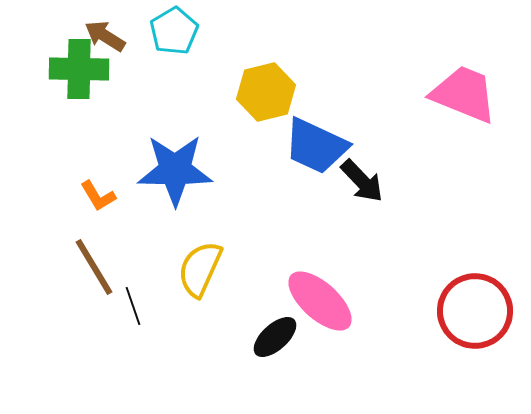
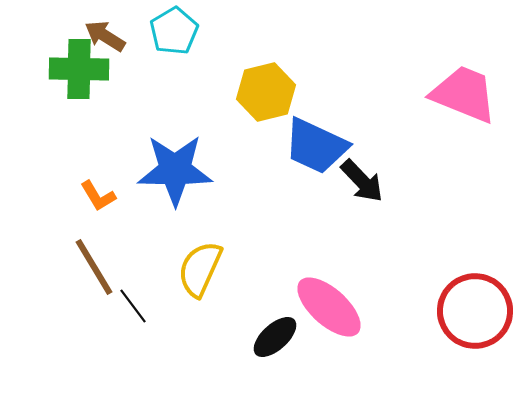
pink ellipse: moved 9 px right, 6 px down
black line: rotated 18 degrees counterclockwise
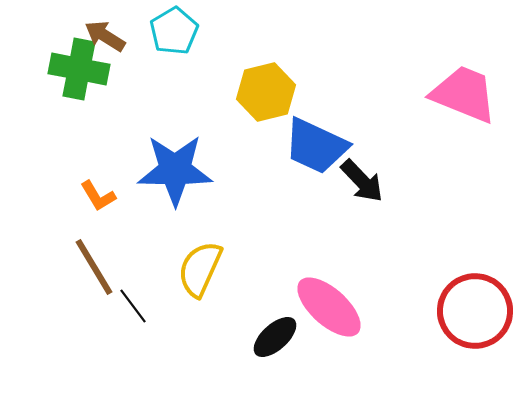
green cross: rotated 10 degrees clockwise
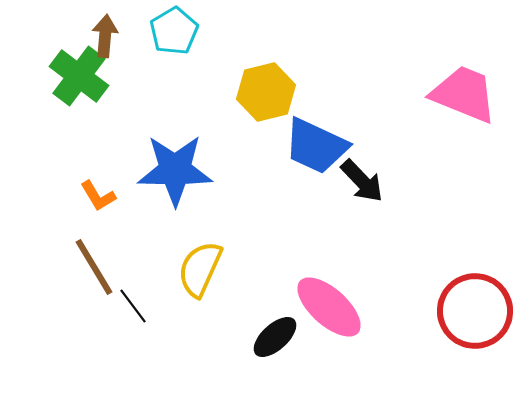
brown arrow: rotated 63 degrees clockwise
green cross: moved 7 px down; rotated 26 degrees clockwise
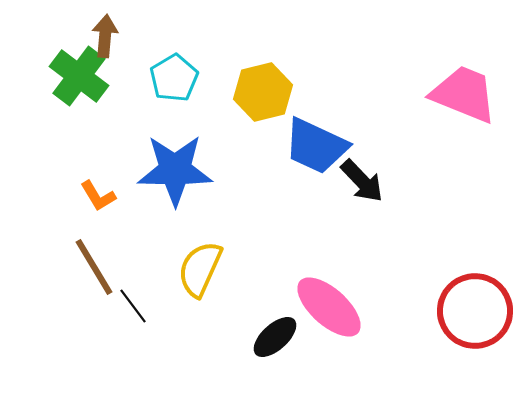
cyan pentagon: moved 47 px down
yellow hexagon: moved 3 px left
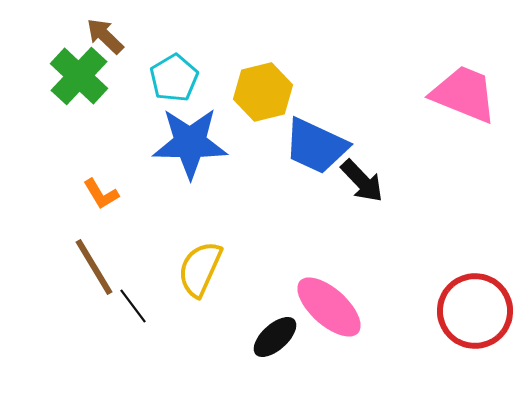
brown arrow: rotated 51 degrees counterclockwise
green cross: rotated 6 degrees clockwise
blue star: moved 15 px right, 27 px up
orange L-shape: moved 3 px right, 2 px up
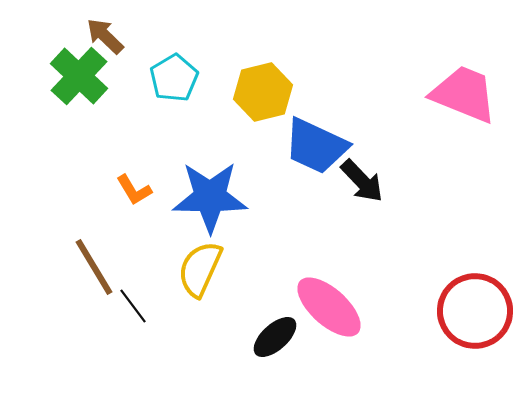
blue star: moved 20 px right, 54 px down
orange L-shape: moved 33 px right, 4 px up
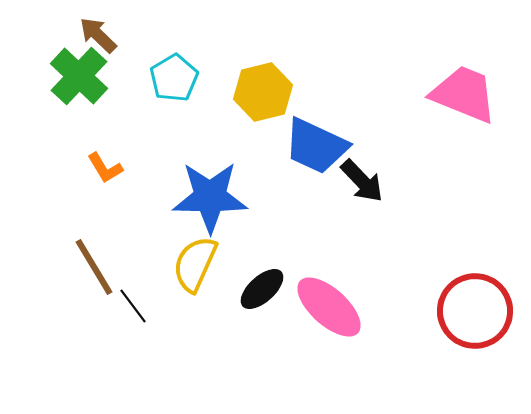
brown arrow: moved 7 px left, 1 px up
orange L-shape: moved 29 px left, 22 px up
yellow semicircle: moved 5 px left, 5 px up
black ellipse: moved 13 px left, 48 px up
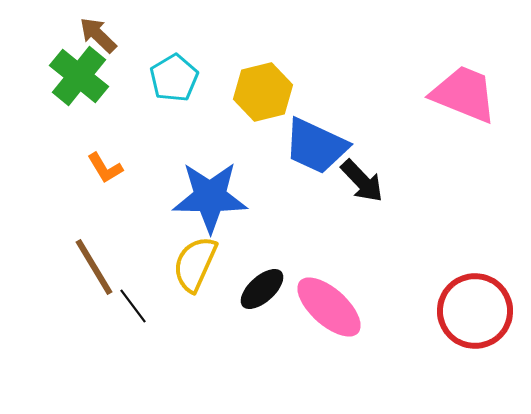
green cross: rotated 4 degrees counterclockwise
